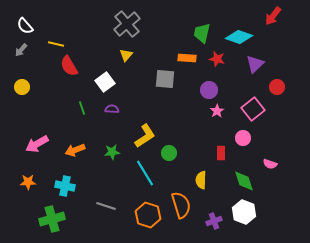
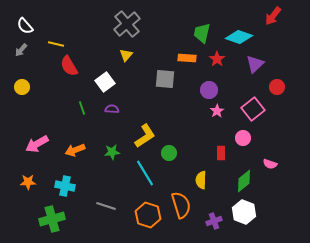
red star: rotated 21 degrees clockwise
green diamond: rotated 70 degrees clockwise
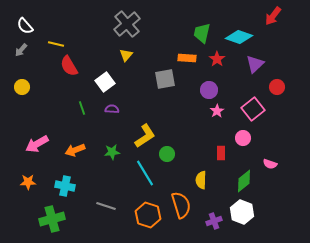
gray square: rotated 15 degrees counterclockwise
green circle: moved 2 px left, 1 px down
white hexagon: moved 2 px left
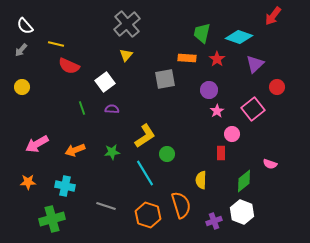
red semicircle: rotated 35 degrees counterclockwise
pink circle: moved 11 px left, 4 px up
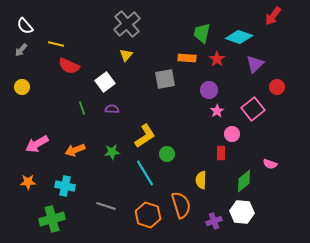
white hexagon: rotated 15 degrees counterclockwise
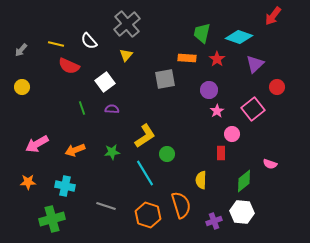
white semicircle: moved 64 px right, 15 px down
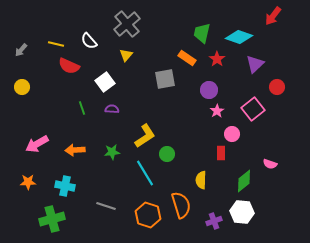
orange rectangle: rotated 30 degrees clockwise
orange arrow: rotated 18 degrees clockwise
